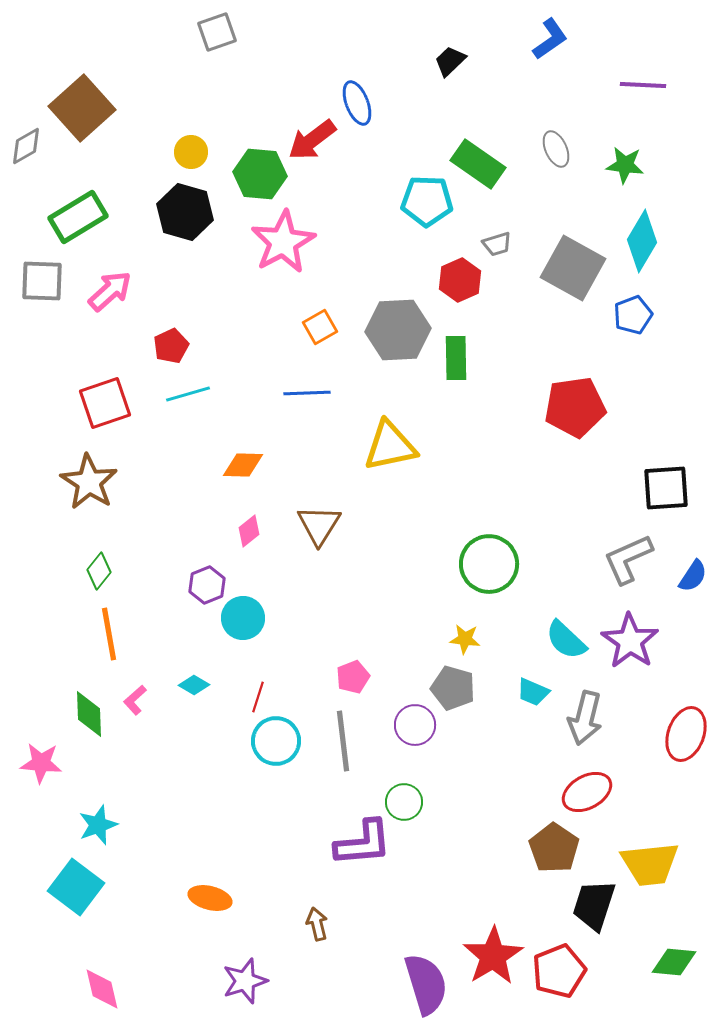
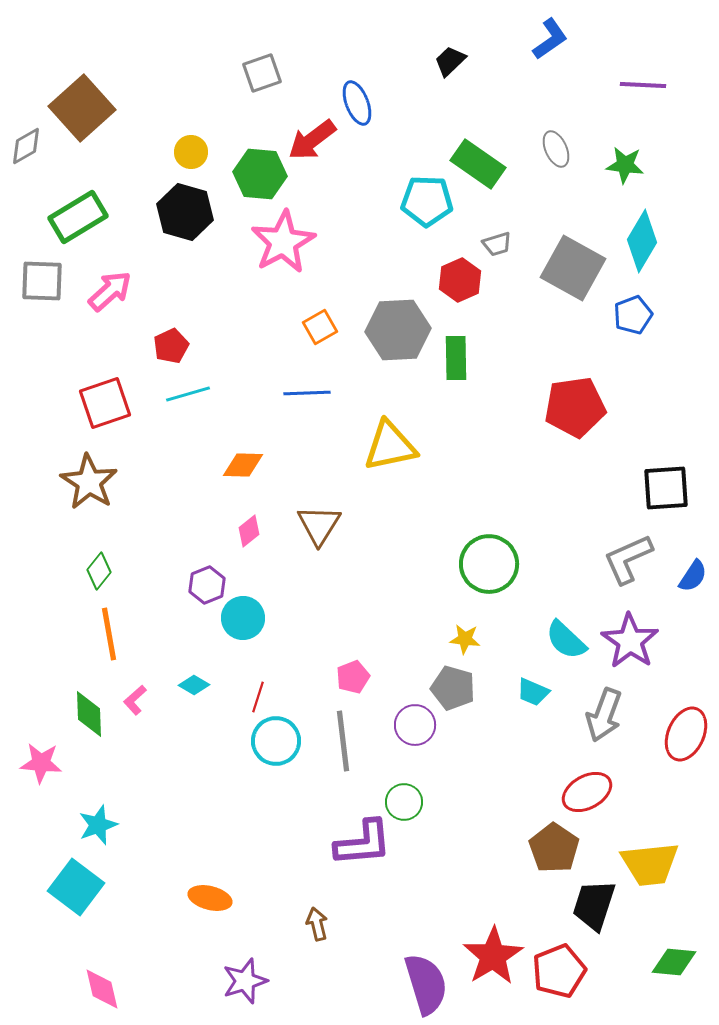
gray square at (217, 32): moved 45 px right, 41 px down
gray arrow at (585, 718): moved 19 px right, 3 px up; rotated 6 degrees clockwise
red ellipse at (686, 734): rotated 4 degrees clockwise
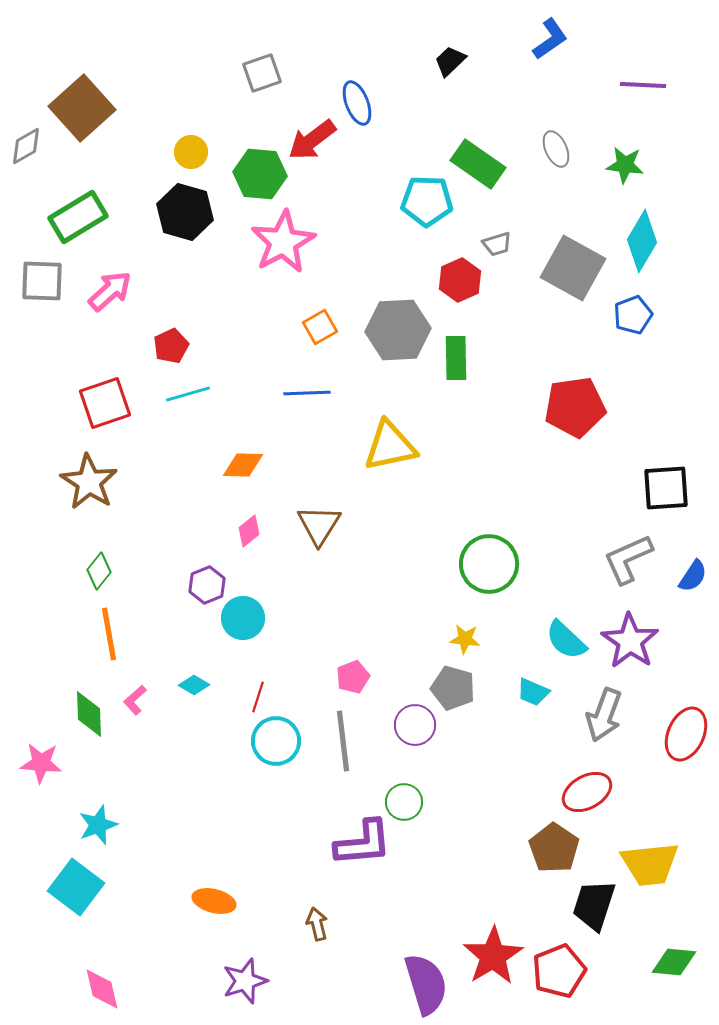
orange ellipse at (210, 898): moved 4 px right, 3 px down
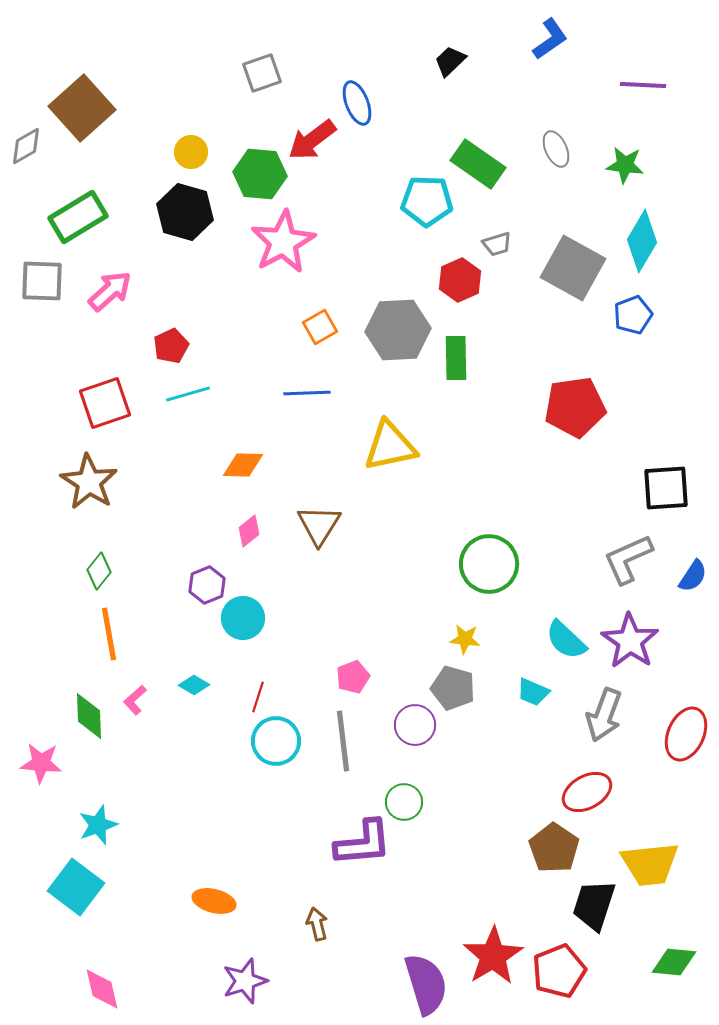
green diamond at (89, 714): moved 2 px down
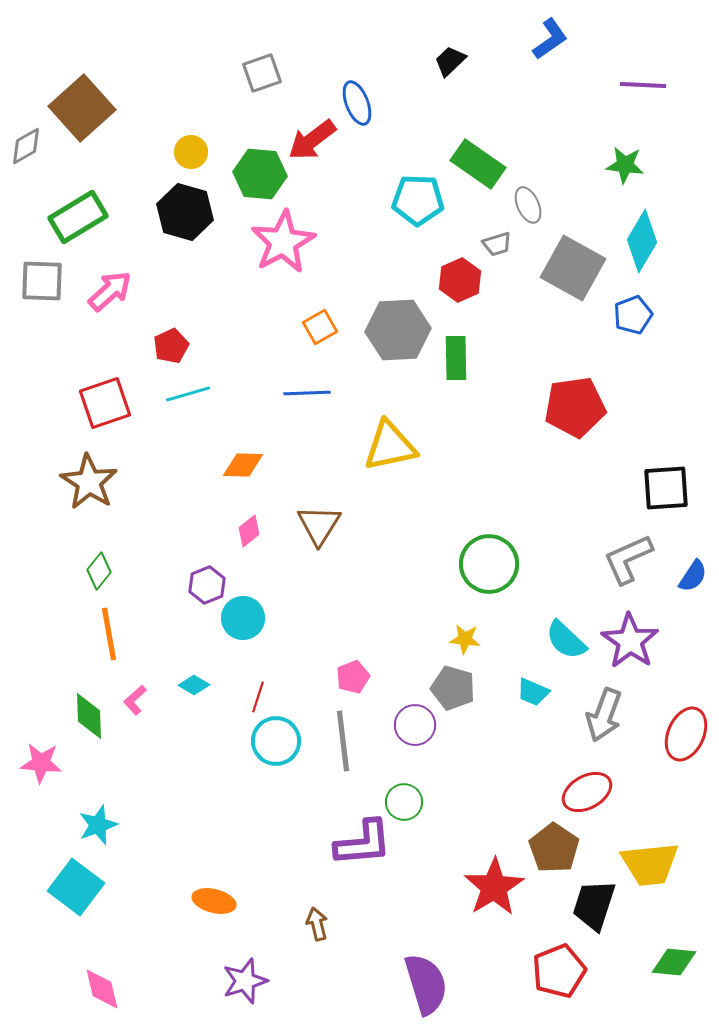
gray ellipse at (556, 149): moved 28 px left, 56 px down
cyan pentagon at (427, 201): moved 9 px left, 1 px up
red star at (493, 956): moved 1 px right, 69 px up
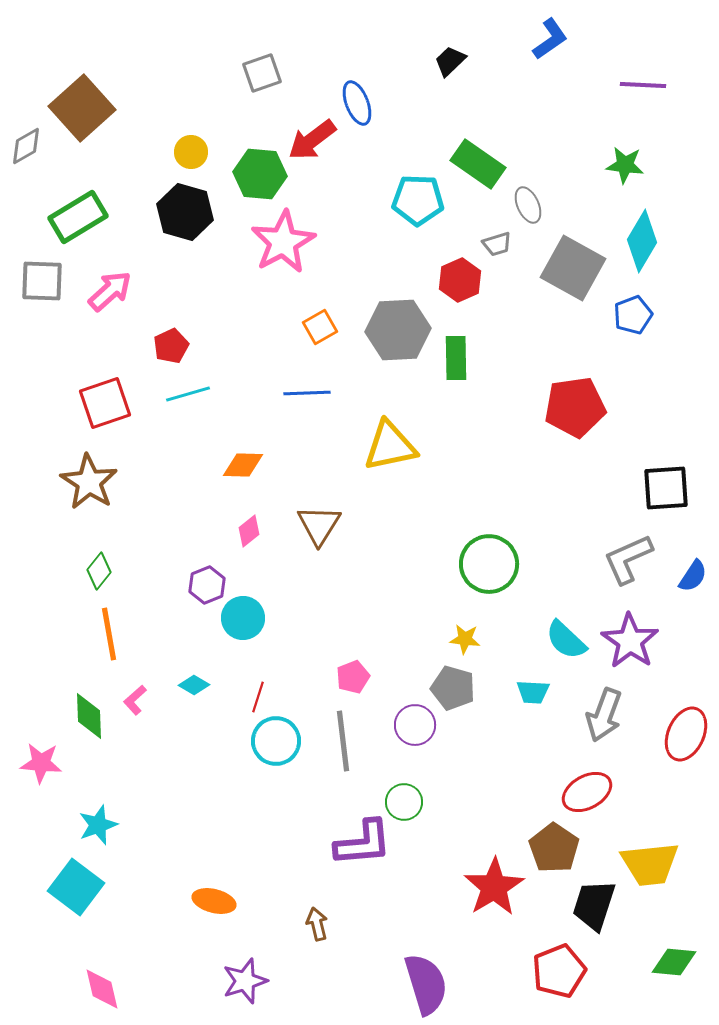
cyan trapezoid at (533, 692): rotated 20 degrees counterclockwise
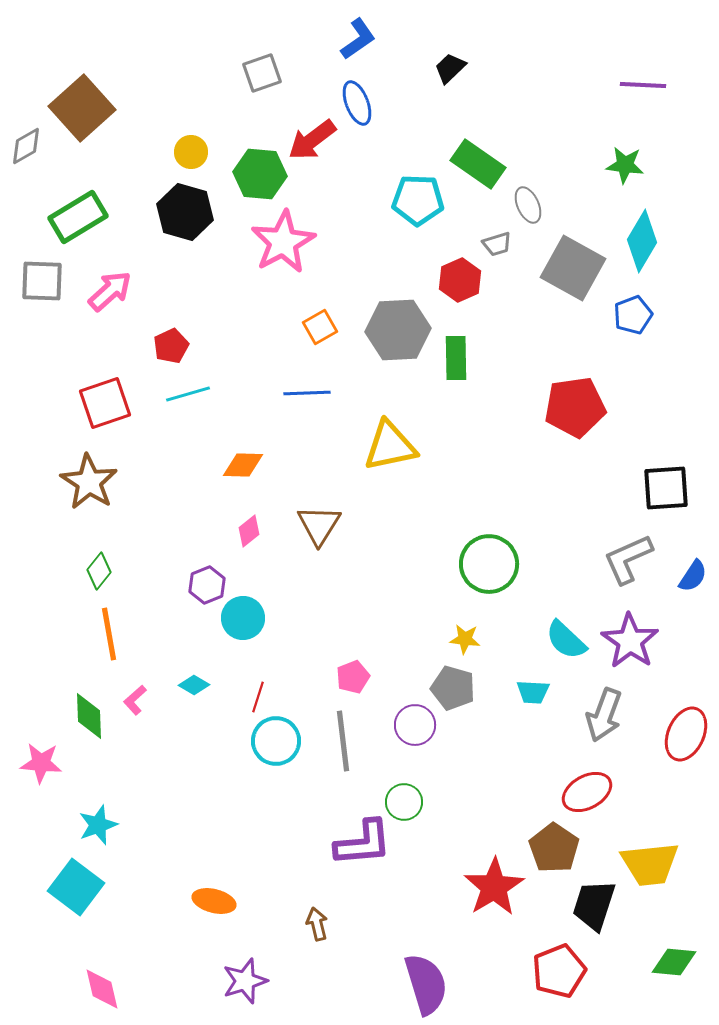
blue L-shape at (550, 39): moved 192 px left
black trapezoid at (450, 61): moved 7 px down
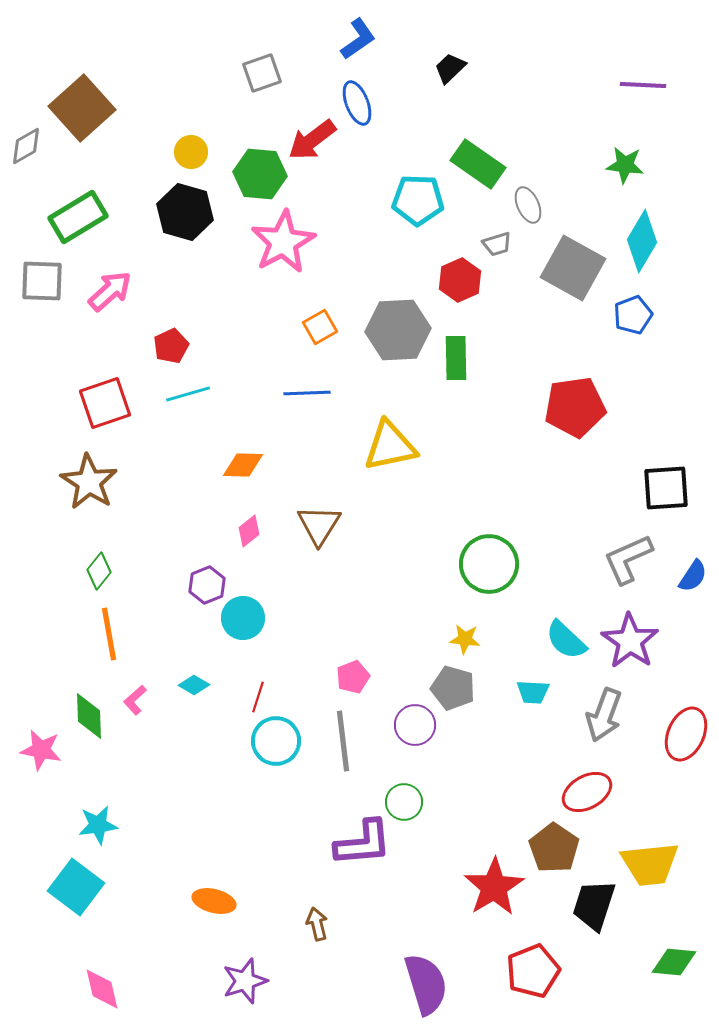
pink star at (41, 763): moved 13 px up; rotated 6 degrees clockwise
cyan star at (98, 825): rotated 12 degrees clockwise
red pentagon at (559, 971): moved 26 px left
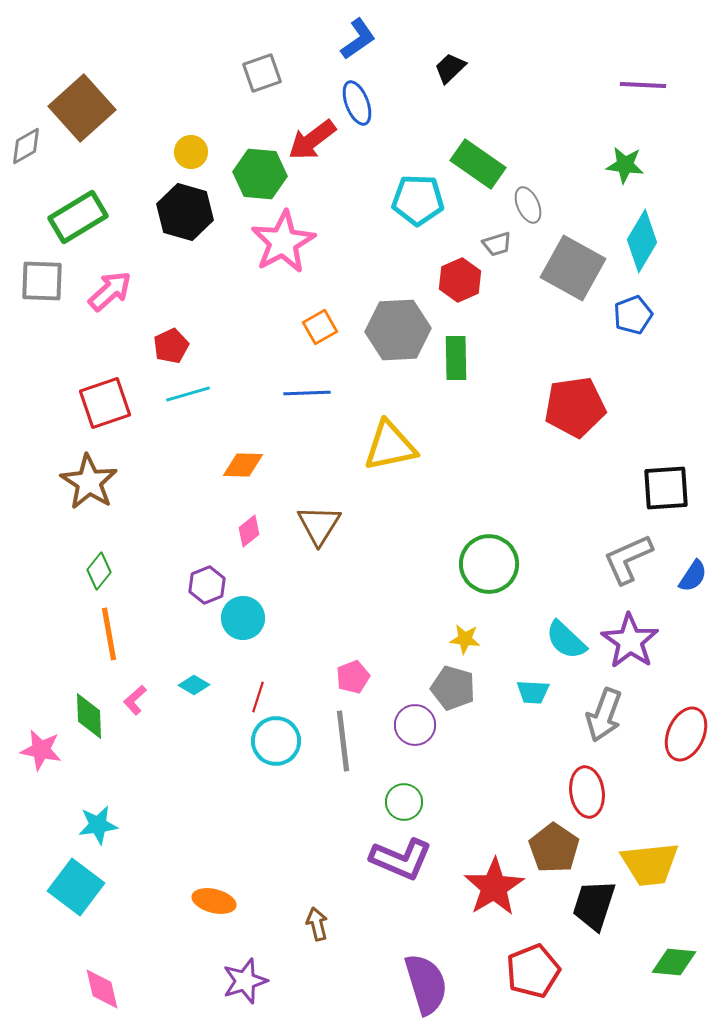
red ellipse at (587, 792): rotated 69 degrees counterclockwise
purple L-shape at (363, 843): moved 38 px right, 16 px down; rotated 28 degrees clockwise
